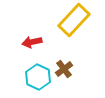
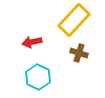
brown cross: moved 15 px right, 16 px up; rotated 36 degrees counterclockwise
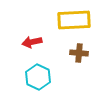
yellow rectangle: rotated 44 degrees clockwise
brown cross: rotated 12 degrees counterclockwise
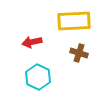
yellow rectangle: moved 1 px down
brown cross: rotated 12 degrees clockwise
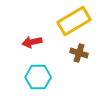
yellow rectangle: rotated 28 degrees counterclockwise
cyan hexagon: rotated 25 degrees counterclockwise
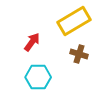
red arrow: rotated 138 degrees clockwise
brown cross: moved 1 px down
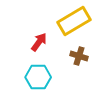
red arrow: moved 7 px right
brown cross: moved 2 px down
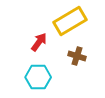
yellow rectangle: moved 4 px left
brown cross: moved 2 px left
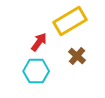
brown cross: rotated 24 degrees clockwise
cyan hexagon: moved 2 px left, 6 px up
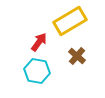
cyan hexagon: moved 1 px right; rotated 10 degrees clockwise
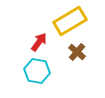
brown cross: moved 4 px up
